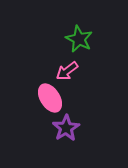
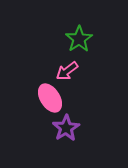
green star: rotated 12 degrees clockwise
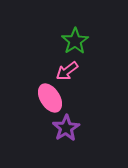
green star: moved 4 px left, 2 px down
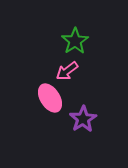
purple star: moved 17 px right, 9 px up
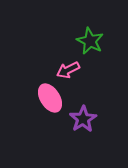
green star: moved 15 px right; rotated 12 degrees counterclockwise
pink arrow: moved 1 px right, 1 px up; rotated 10 degrees clockwise
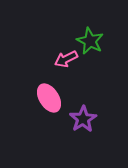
pink arrow: moved 2 px left, 11 px up
pink ellipse: moved 1 px left
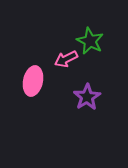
pink ellipse: moved 16 px left, 17 px up; rotated 44 degrees clockwise
purple star: moved 4 px right, 22 px up
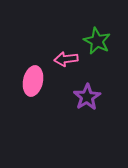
green star: moved 7 px right
pink arrow: rotated 20 degrees clockwise
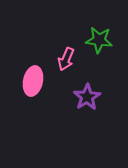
green star: moved 2 px right, 1 px up; rotated 20 degrees counterclockwise
pink arrow: rotated 60 degrees counterclockwise
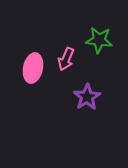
pink ellipse: moved 13 px up
